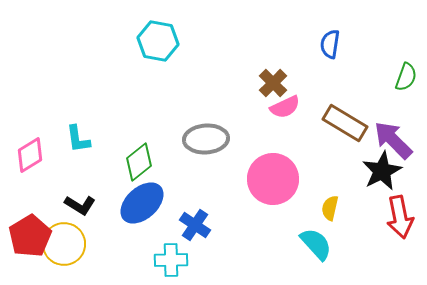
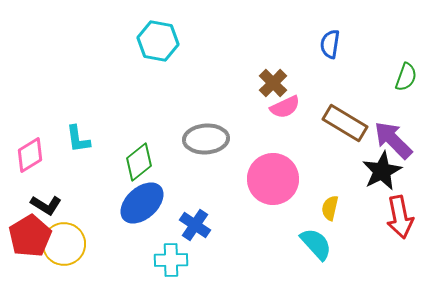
black L-shape: moved 34 px left
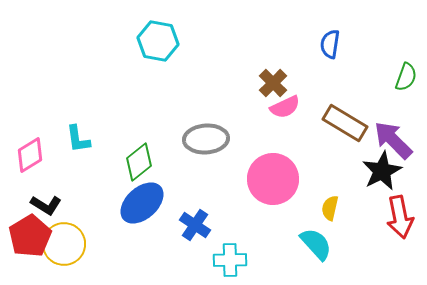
cyan cross: moved 59 px right
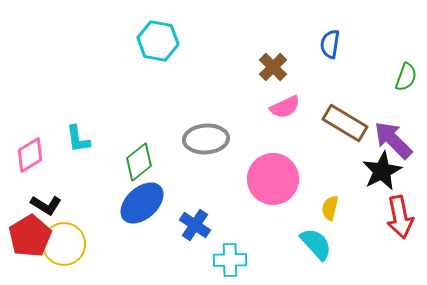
brown cross: moved 16 px up
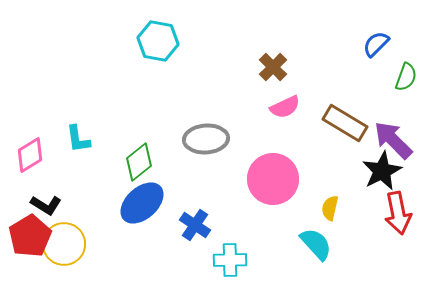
blue semicircle: moved 46 px right; rotated 36 degrees clockwise
red arrow: moved 2 px left, 4 px up
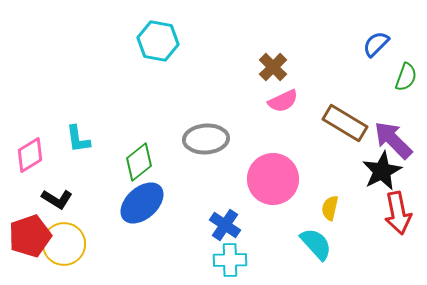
pink semicircle: moved 2 px left, 6 px up
black L-shape: moved 11 px right, 6 px up
blue cross: moved 30 px right
red pentagon: rotated 12 degrees clockwise
